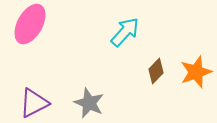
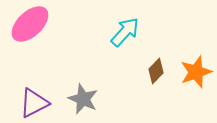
pink ellipse: rotated 18 degrees clockwise
gray star: moved 6 px left, 4 px up
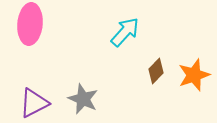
pink ellipse: rotated 42 degrees counterclockwise
orange star: moved 2 px left, 3 px down
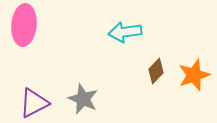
pink ellipse: moved 6 px left, 1 px down
cyan arrow: rotated 140 degrees counterclockwise
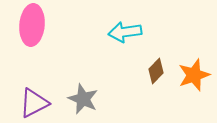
pink ellipse: moved 8 px right
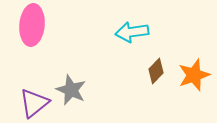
cyan arrow: moved 7 px right
gray star: moved 12 px left, 9 px up
purple triangle: rotated 12 degrees counterclockwise
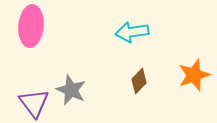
pink ellipse: moved 1 px left, 1 px down
brown diamond: moved 17 px left, 10 px down
purple triangle: rotated 28 degrees counterclockwise
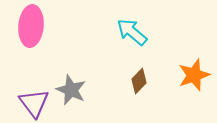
cyan arrow: rotated 48 degrees clockwise
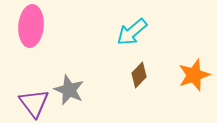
cyan arrow: rotated 80 degrees counterclockwise
brown diamond: moved 6 px up
gray star: moved 2 px left
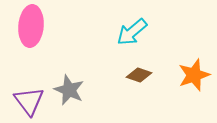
brown diamond: rotated 65 degrees clockwise
purple triangle: moved 5 px left, 2 px up
